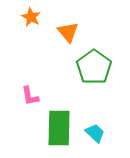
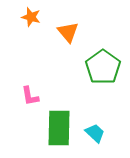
orange star: rotated 12 degrees counterclockwise
green pentagon: moved 9 px right
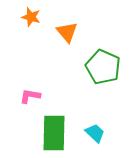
orange triangle: moved 1 px left
green pentagon: rotated 12 degrees counterclockwise
pink L-shape: rotated 110 degrees clockwise
green rectangle: moved 5 px left, 5 px down
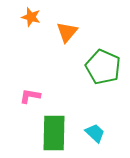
orange triangle: rotated 20 degrees clockwise
